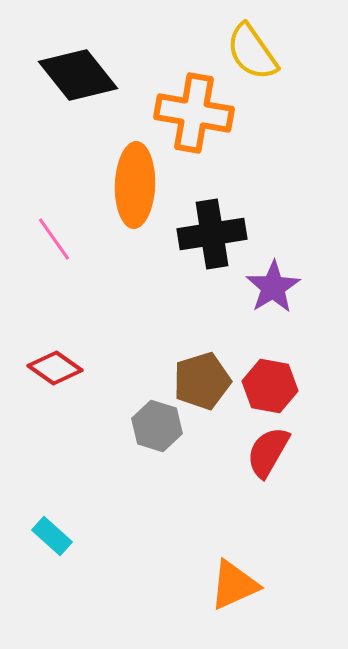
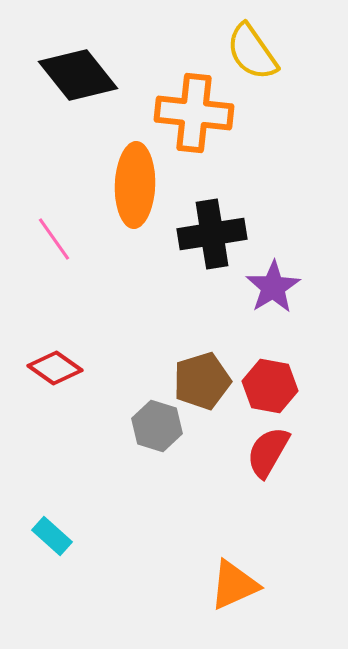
orange cross: rotated 4 degrees counterclockwise
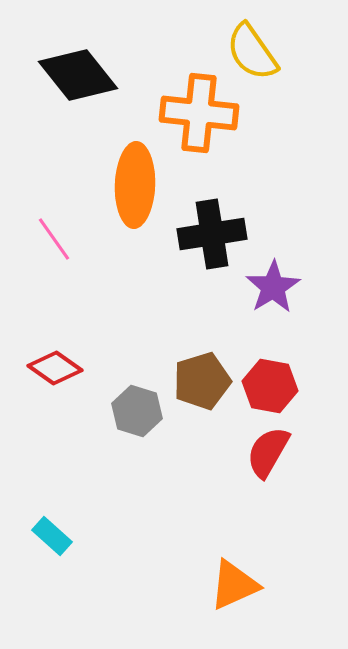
orange cross: moved 5 px right
gray hexagon: moved 20 px left, 15 px up
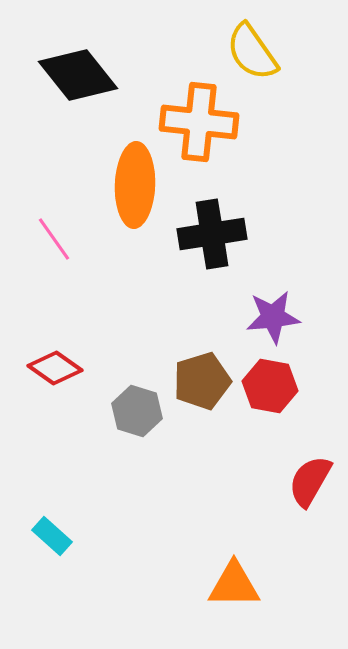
orange cross: moved 9 px down
purple star: moved 30 px down; rotated 26 degrees clockwise
red semicircle: moved 42 px right, 29 px down
orange triangle: rotated 24 degrees clockwise
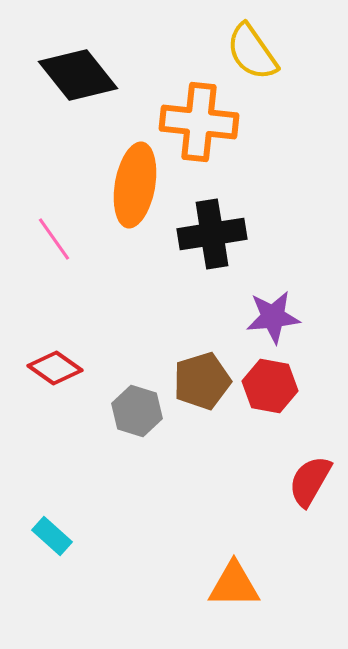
orange ellipse: rotated 8 degrees clockwise
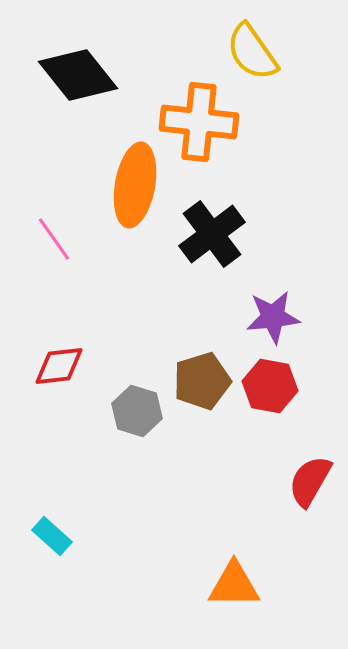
black cross: rotated 28 degrees counterclockwise
red diamond: moved 4 px right, 2 px up; rotated 42 degrees counterclockwise
